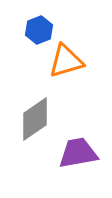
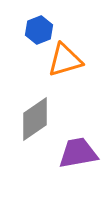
orange triangle: moved 1 px left, 1 px up
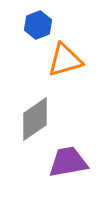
blue hexagon: moved 1 px left, 5 px up
purple trapezoid: moved 10 px left, 9 px down
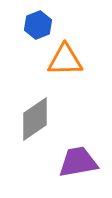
orange triangle: rotated 15 degrees clockwise
purple trapezoid: moved 10 px right
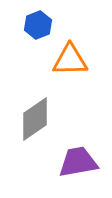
orange triangle: moved 5 px right
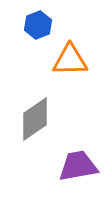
purple trapezoid: moved 4 px down
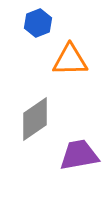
blue hexagon: moved 2 px up
purple trapezoid: moved 1 px right, 11 px up
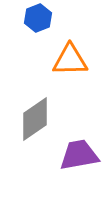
blue hexagon: moved 5 px up
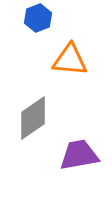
orange triangle: rotated 6 degrees clockwise
gray diamond: moved 2 px left, 1 px up
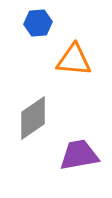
blue hexagon: moved 5 px down; rotated 16 degrees clockwise
orange triangle: moved 4 px right
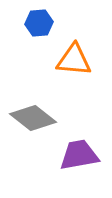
blue hexagon: moved 1 px right
gray diamond: rotated 72 degrees clockwise
